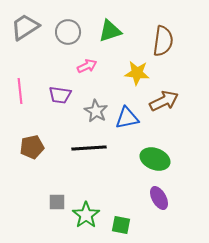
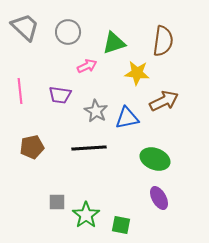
gray trapezoid: rotated 76 degrees clockwise
green triangle: moved 4 px right, 12 px down
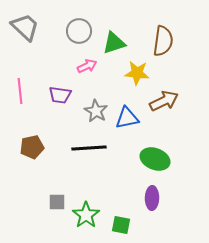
gray circle: moved 11 px right, 1 px up
purple ellipse: moved 7 px left; rotated 30 degrees clockwise
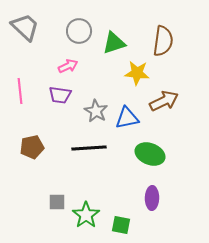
pink arrow: moved 19 px left
green ellipse: moved 5 px left, 5 px up
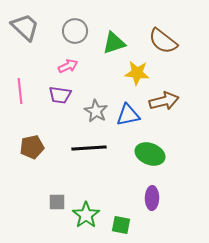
gray circle: moved 4 px left
brown semicircle: rotated 120 degrees clockwise
brown arrow: rotated 12 degrees clockwise
blue triangle: moved 1 px right, 3 px up
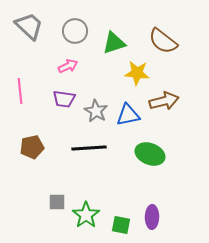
gray trapezoid: moved 4 px right, 1 px up
purple trapezoid: moved 4 px right, 4 px down
purple ellipse: moved 19 px down
